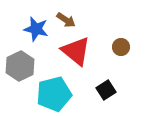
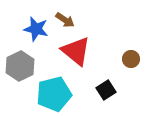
brown arrow: moved 1 px left
brown circle: moved 10 px right, 12 px down
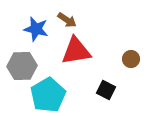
brown arrow: moved 2 px right
red triangle: rotated 48 degrees counterclockwise
gray hexagon: moved 2 px right; rotated 24 degrees clockwise
black square: rotated 30 degrees counterclockwise
cyan pentagon: moved 6 px left, 1 px down; rotated 16 degrees counterclockwise
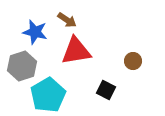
blue star: moved 1 px left, 3 px down
brown circle: moved 2 px right, 2 px down
gray hexagon: rotated 16 degrees counterclockwise
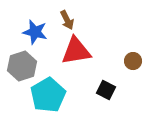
brown arrow: rotated 30 degrees clockwise
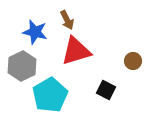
red triangle: rotated 8 degrees counterclockwise
gray hexagon: rotated 8 degrees counterclockwise
cyan pentagon: moved 2 px right
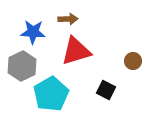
brown arrow: moved 1 px right, 1 px up; rotated 66 degrees counterclockwise
blue star: moved 2 px left; rotated 10 degrees counterclockwise
cyan pentagon: moved 1 px right, 1 px up
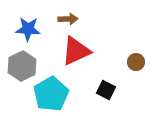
blue star: moved 5 px left, 3 px up
red triangle: rotated 8 degrees counterclockwise
brown circle: moved 3 px right, 1 px down
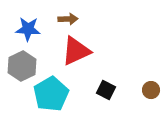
brown circle: moved 15 px right, 28 px down
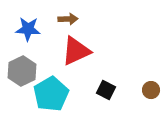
gray hexagon: moved 5 px down
